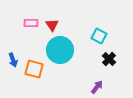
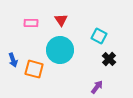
red triangle: moved 9 px right, 5 px up
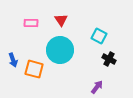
black cross: rotated 16 degrees counterclockwise
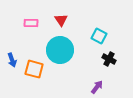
blue arrow: moved 1 px left
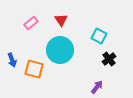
pink rectangle: rotated 40 degrees counterclockwise
black cross: rotated 24 degrees clockwise
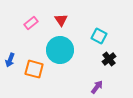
blue arrow: moved 2 px left; rotated 40 degrees clockwise
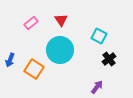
orange square: rotated 18 degrees clockwise
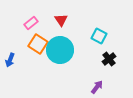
orange square: moved 4 px right, 25 px up
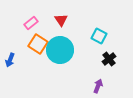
purple arrow: moved 1 px right, 1 px up; rotated 16 degrees counterclockwise
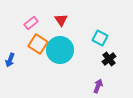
cyan square: moved 1 px right, 2 px down
